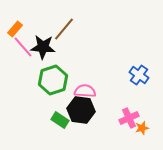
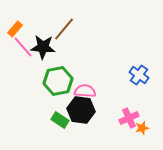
green hexagon: moved 5 px right, 1 px down; rotated 8 degrees clockwise
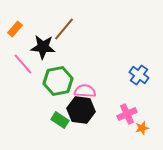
pink line: moved 17 px down
pink cross: moved 2 px left, 4 px up
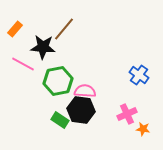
pink line: rotated 20 degrees counterclockwise
orange star: moved 1 px right, 1 px down; rotated 24 degrees clockwise
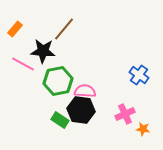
black star: moved 4 px down
pink cross: moved 2 px left
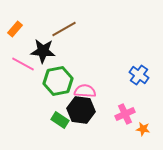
brown line: rotated 20 degrees clockwise
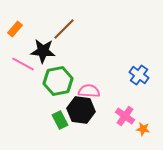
brown line: rotated 15 degrees counterclockwise
pink semicircle: moved 4 px right
pink cross: moved 2 px down; rotated 30 degrees counterclockwise
green rectangle: rotated 30 degrees clockwise
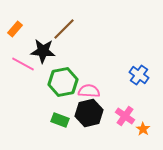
green hexagon: moved 5 px right, 1 px down
black hexagon: moved 8 px right, 3 px down; rotated 20 degrees counterclockwise
green rectangle: rotated 42 degrees counterclockwise
orange star: rotated 24 degrees clockwise
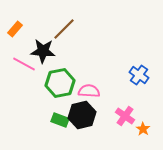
pink line: moved 1 px right
green hexagon: moved 3 px left, 1 px down
black hexagon: moved 7 px left, 2 px down
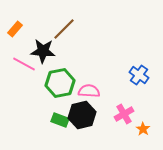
pink cross: moved 1 px left, 2 px up; rotated 24 degrees clockwise
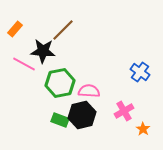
brown line: moved 1 px left, 1 px down
blue cross: moved 1 px right, 3 px up
pink cross: moved 3 px up
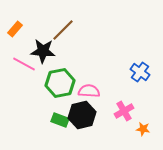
orange star: rotated 24 degrees counterclockwise
